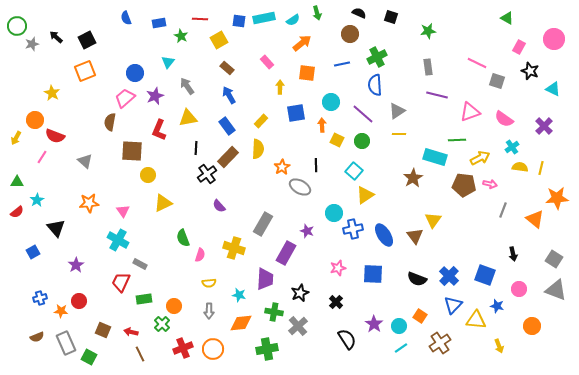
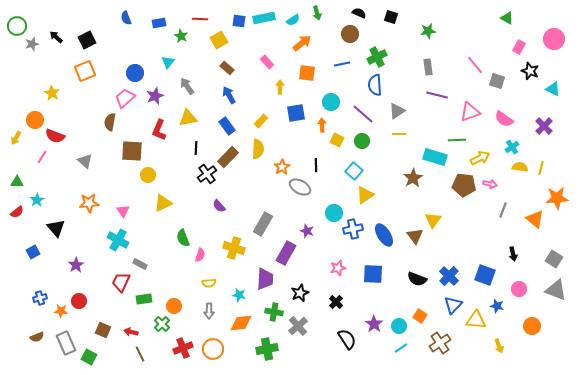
pink line at (477, 63): moved 2 px left, 2 px down; rotated 24 degrees clockwise
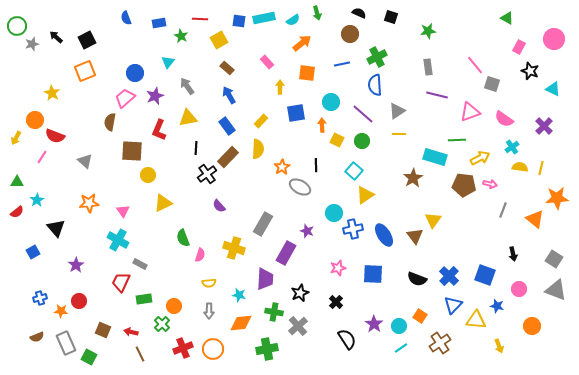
gray square at (497, 81): moved 5 px left, 3 px down
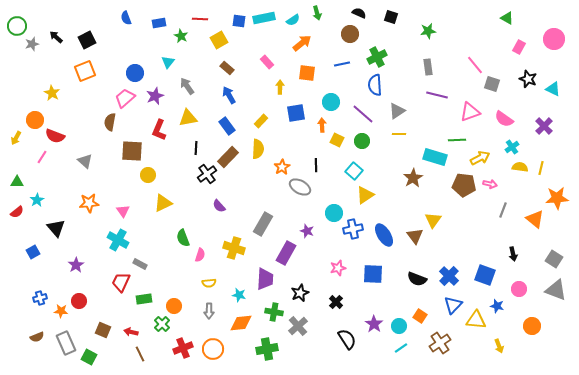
black star at (530, 71): moved 2 px left, 8 px down
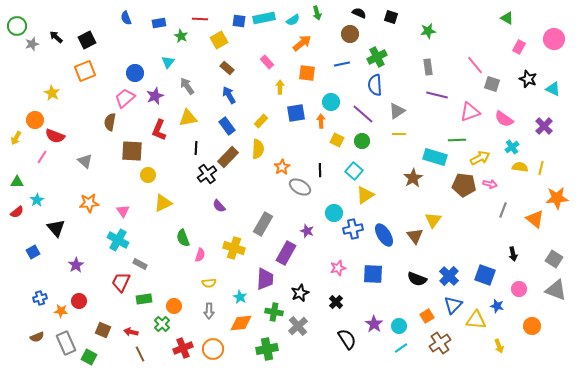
orange arrow at (322, 125): moved 1 px left, 4 px up
black line at (316, 165): moved 4 px right, 5 px down
cyan star at (239, 295): moved 1 px right, 2 px down; rotated 16 degrees clockwise
orange square at (420, 316): moved 7 px right; rotated 24 degrees clockwise
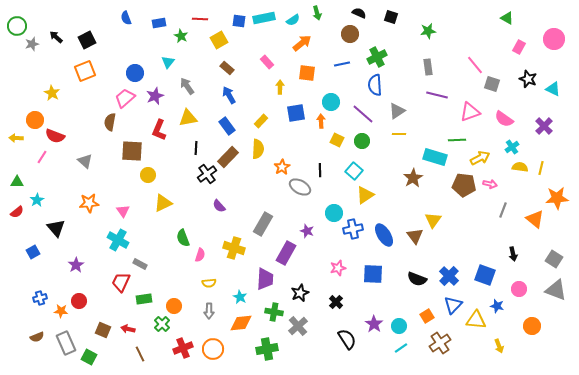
yellow arrow at (16, 138): rotated 64 degrees clockwise
red arrow at (131, 332): moved 3 px left, 3 px up
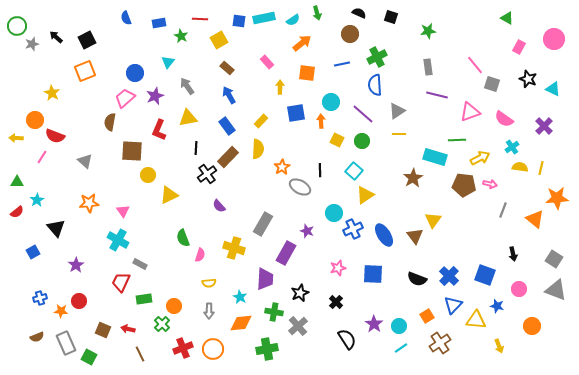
yellow triangle at (163, 203): moved 6 px right, 8 px up
blue cross at (353, 229): rotated 12 degrees counterclockwise
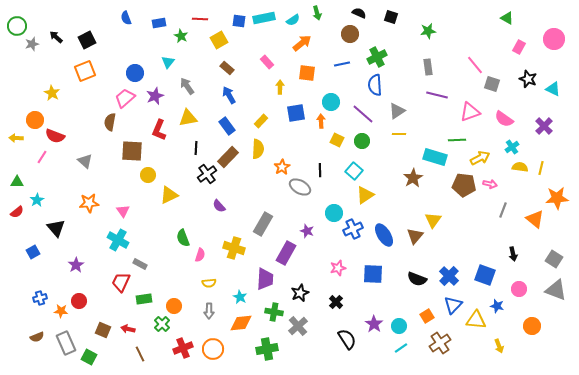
brown triangle at (415, 236): rotated 18 degrees clockwise
